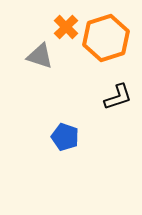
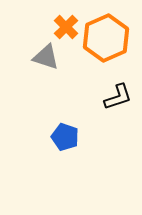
orange hexagon: rotated 6 degrees counterclockwise
gray triangle: moved 6 px right, 1 px down
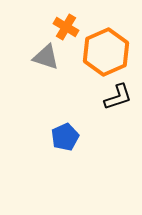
orange cross: rotated 15 degrees counterclockwise
orange hexagon: moved 14 px down
blue pentagon: rotated 28 degrees clockwise
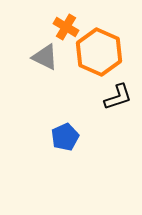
orange hexagon: moved 7 px left; rotated 12 degrees counterclockwise
gray triangle: moved 1 px left; rotated 8 degrees clockwise
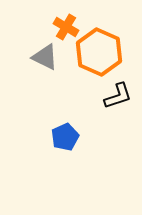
black L-shape: moved 1 px up
